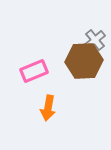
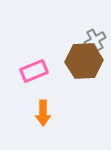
gray cross: rotated 10 degrees clockwise
orange arrow: moved 5 px left, 5 px down; rotated 10 degrees counterclockwise
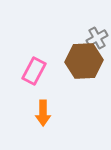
gray cross: moved 2 px right, 2 px up
pink rectangle: rotated 40 degrees counterclockwise
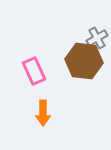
brown hexagon: rotated 9 degrees clockwise
pink rectangle: rotated 52 degrees counterclockwise
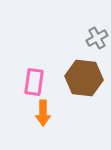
brown hexagon: moved 17 px down
pink rectangle: moved 11 px down; rotated 32 degrees clockwise
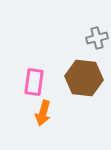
gray cross: rotated 15 degrees clockwise
orange arrow: rotated 15 degrees clockwise
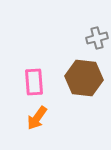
pink rectangle: rotated 12 degrees counterclockwise
orange arrow: moved 6 px left, 5 px down; rotated 20 degrees clockwise
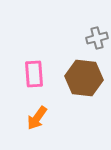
pink rectangle: moved 8 px up
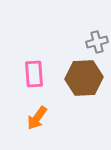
gray cross: moved 4 px down
brown hexagon: rotated 9 degrees counterclockwise
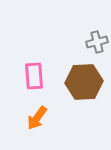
pink rectangle: moved 2 px down
brown hexagon: moved 4 px down
